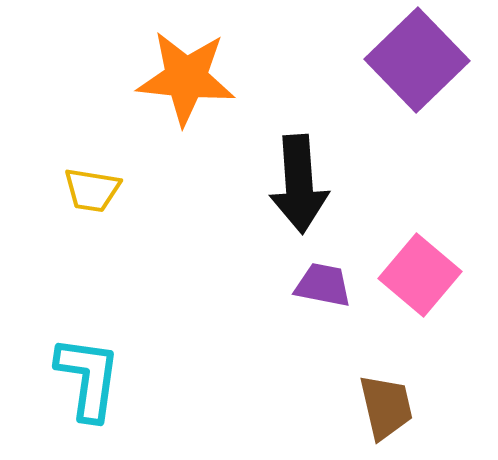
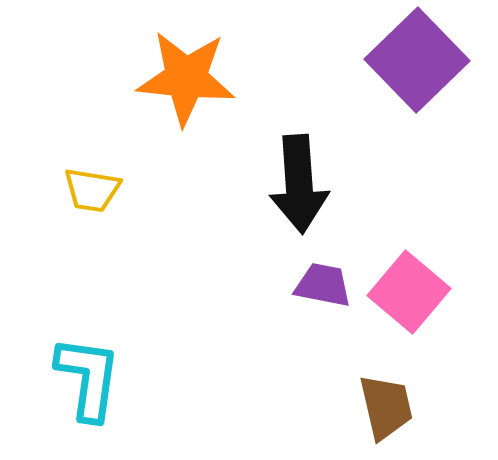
pink square: moved 11 px left, 17 px down
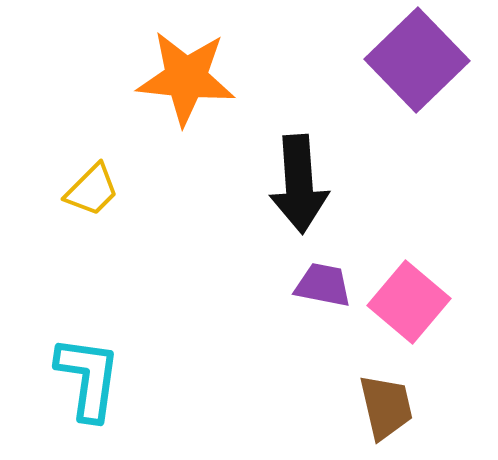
yellow trapezoid: rotated 54 degrees counterclockwise
pink square: moved 10 px down
